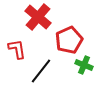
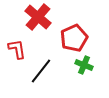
red pentagon: moved 5 px right, 2 px up
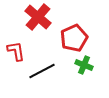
red L-shape: moved 1 px left, 2 px down
black line: moved 1 px right; rotated 24 degrees clockwise
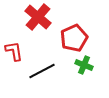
red L-shape: moved 2 px left
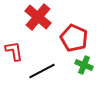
red pentagon: rotated 24 degrees counterclockwise
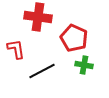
red cross: rotated 32 degrees counterclockwise
red L-shape: moved 2 px right, 2 px up
green cross: rotated 12 degrees counterclockwise
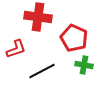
red L-shape: rotated 80 degrees clockwise
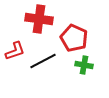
red cross: moved 1 px right, 2 px down
red L-shape: moved 1 px left, 2 px down
black line: moved 1 px right, 10 px up
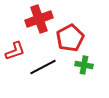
red cross: rotated 28 degrees counterclockwise
red pentagon: moved 4 px left; rotated 20 degrees clockwise
black line: moved 6 px down
